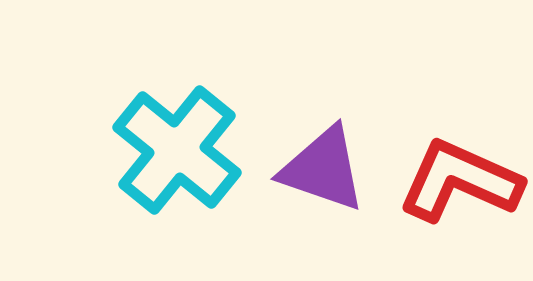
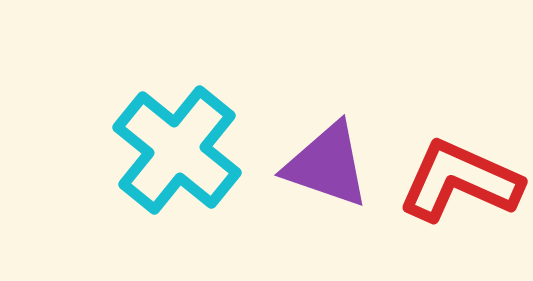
purple triangle: moved 4 px right, 4 px up
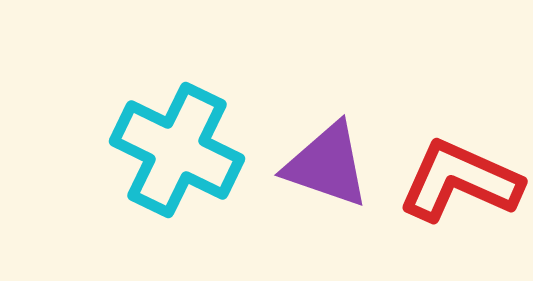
cyan cross: rotated 13 degrees counterclockwise
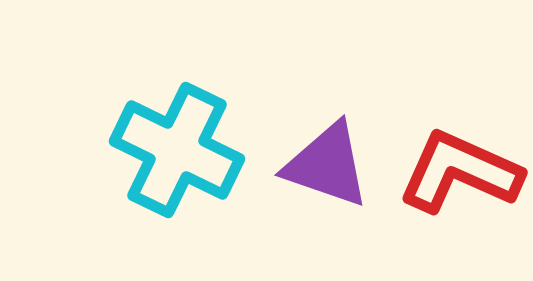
red L-shape: moved 9 px up
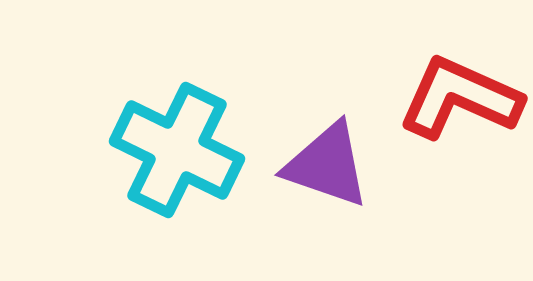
red L-shape: moved 74 px up
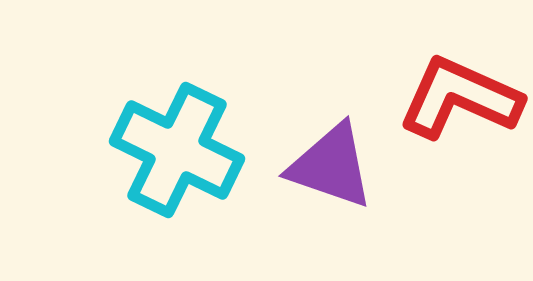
purple triangle: moved 4 px right, 1 px down
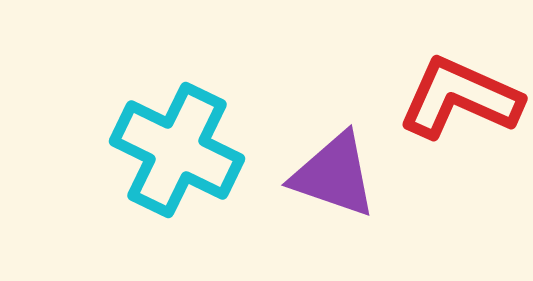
purple triangle: moved 3 px right, 9 px down
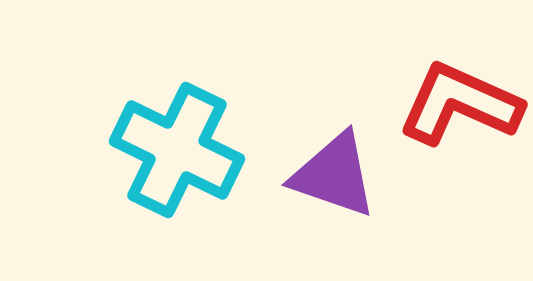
red L-shape: moved 6 px down
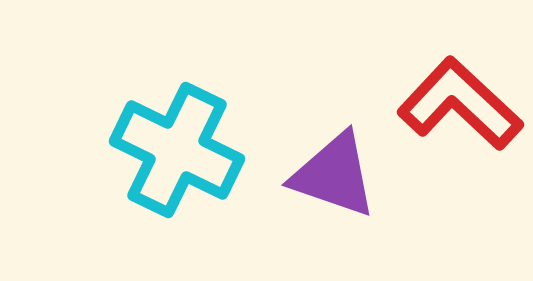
red L-shape: rotated 19 degrees clockwise
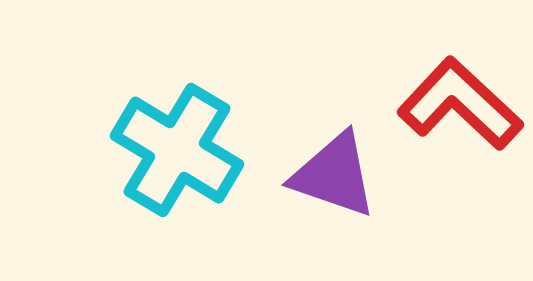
cyan cross: rotated 5 degrees clockwise
